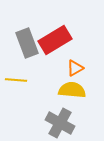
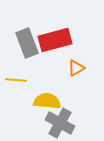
red rectangle: rotated 16 degrees clockwise
orange triangle: moved 1 px right
yellow semicircle: moved 25 px left, 11 px down
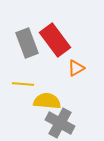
red rectangle: rotated 68 degrees clockwise
yellow line: moved 7 px right, 4 px down
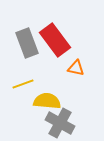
orange triangle: rotated 42 degrees clockwise
yellow line: rotated 25 degrees counterclockwise
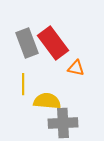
red rectangle: moved 2 px left, 3 px down
yellow line: rotated 70 degrees counterclockwise
gray cross: moved 3 px right; rotated 32 degrees counterclockwise
